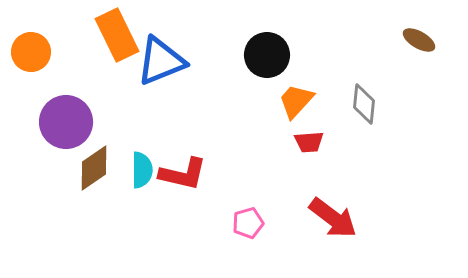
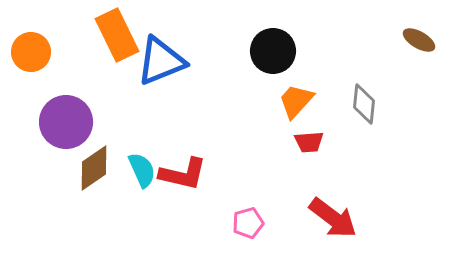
black circle: moved 6 px right, 4 px up
cyan semicircle: rotated 24 degrees counterclockwise
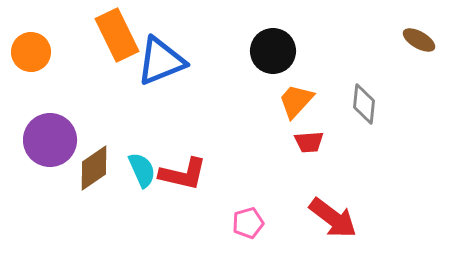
purple circle: moved 16 px left, 18 px down
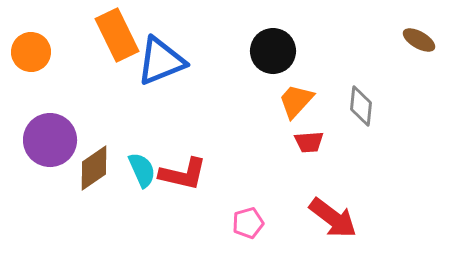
gray diamond: moved 3 px left, 2 px down
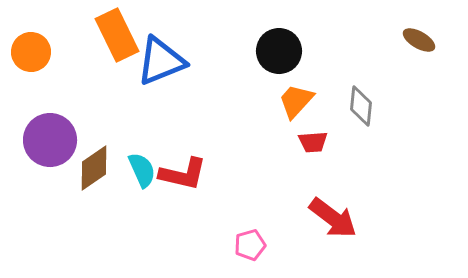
black circle: moved 6 px right
red trapezoid: moved 4 px right
pink pentagon: moved 2 px right, 22 px down
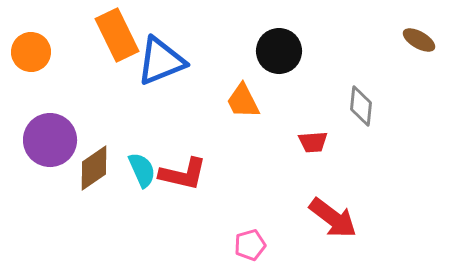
orange trapezoid: moved 53 px left; rotated 69 degrees counterclockwise
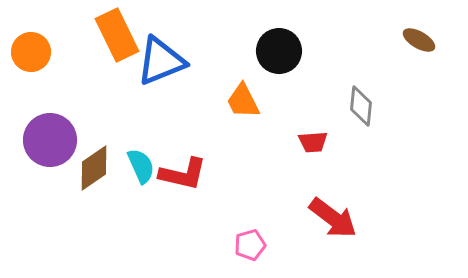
cyan semicircle: moved 1 px left, 4 px up
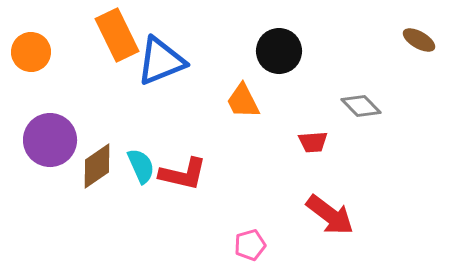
gray diamond: rotated 51 degrees counterclockwise
brown diamond: moved 3 px right, 2 px up
red arrow: moved 3 px left, 3 px up
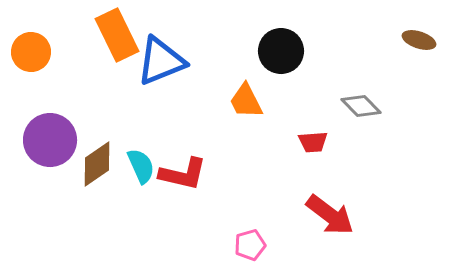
brown ellipse: rotated 12 degrees counterclockwise
black circle: moved 2 px right
orange trapezoid: moved 3 px right
brown diamond: moved 2 px up
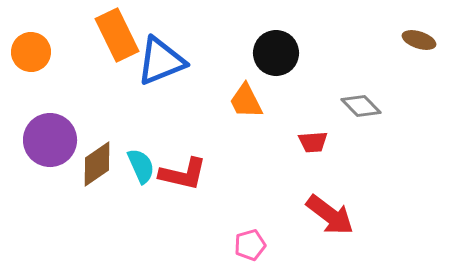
black circle: moved 5 px left, 2 px down
